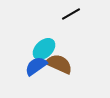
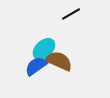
brown semicircle: moved 3 px up
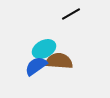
cyan ellipse: rotated 15 degrees clockwise
brown semicircle: rotated 20 degrees counterclockwise
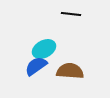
black line: rotated 36 degrees clockwise
brown semicircle: moved 11 px right, 10 px down
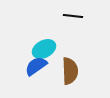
black line: moved 2 px right, 2 px down
brown semicircle: rotated 84 degrees clockwise
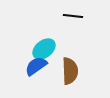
cyan ellipse: rotated 10 degrees counterclockwise
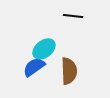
blue semicircle: moved 2 px left, 1 px down
brown semicircle: moved 1 px left
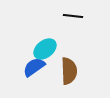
cyan ellipse: moved 1 px right
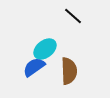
black line: rotated 36 degrees clockwise
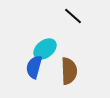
blue semicircle: rotated 40 degrees counterclockwise
